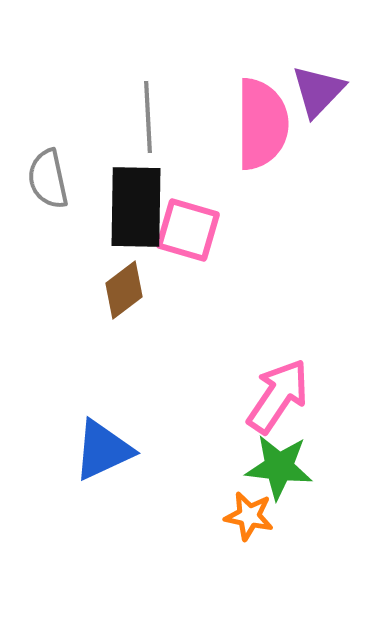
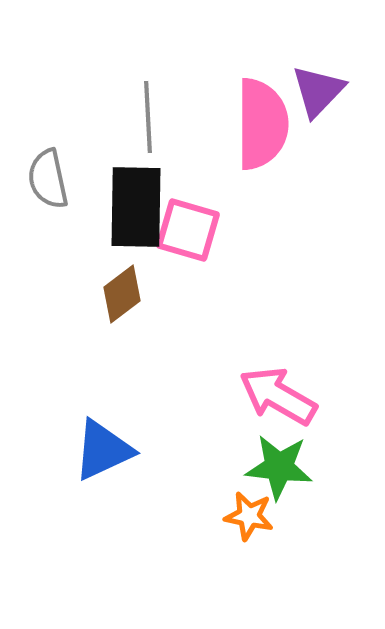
brown diamond: moved 2 px left, 4 px down
pink arrow: rotated 94 degrees counterclockwise
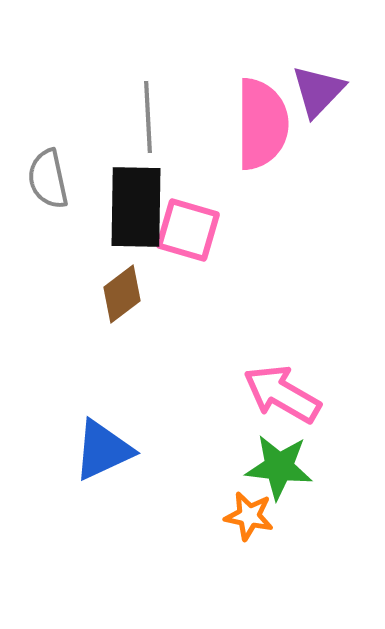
pink arrow: moved 4 px right, 2 px up
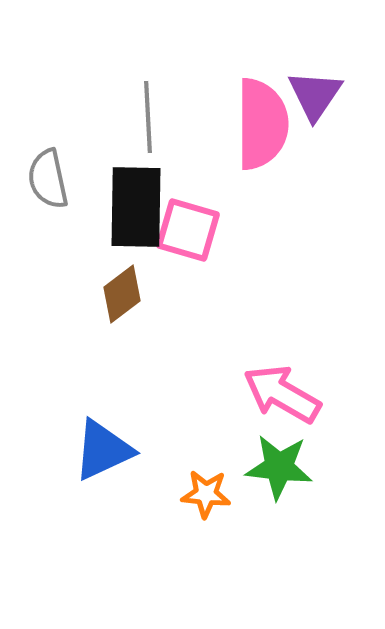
purple triangle: moved 3 px left, 4 px down; rotated 10 degrees counterclockwise
orange star: moved 43 px left, 22 px up; rotated 6 degrees counterclockwise
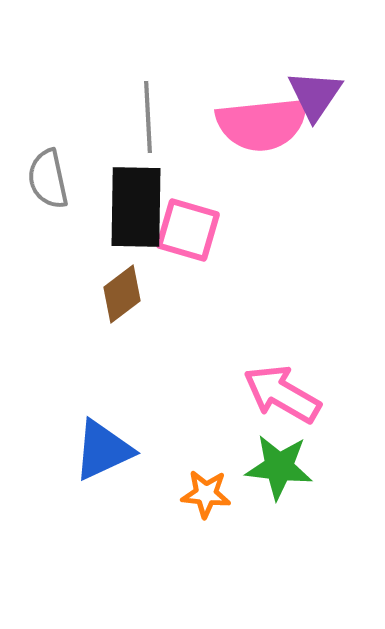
pink semicircle: rotated 84 degrees clockwise
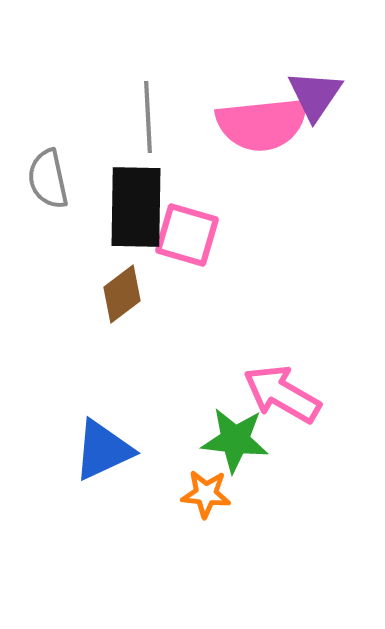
pink square: moved 1 px left, 5 px down
green star: moved 44 px left, 27 px up
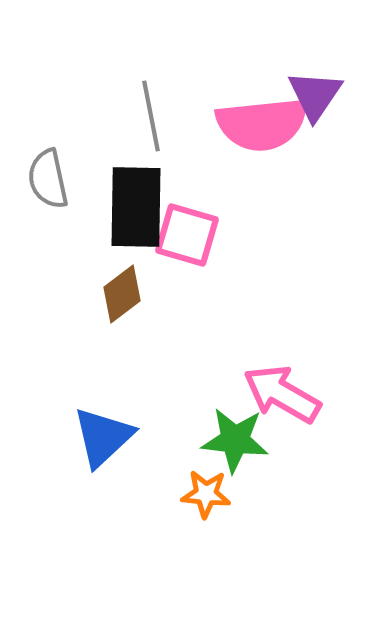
gray line: moved 3 px right, 1 px up; rotated 8 degrees counterclockwise
blue triangle: moved 13 px up; rotated 18 degrees counterclockwise
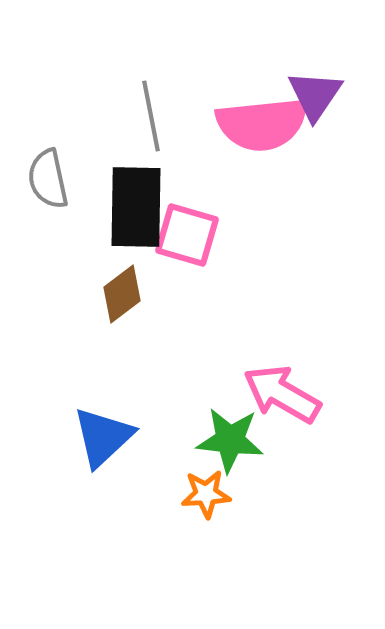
green star: moved 5 px left
orange star: rotated 9 degrees counterclockwise
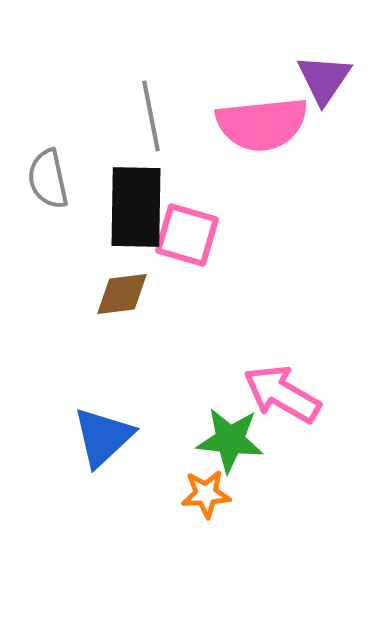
purple triangle: moved 9 px right, 16 px up
brown diamond: rotated 30 degrees clockwise
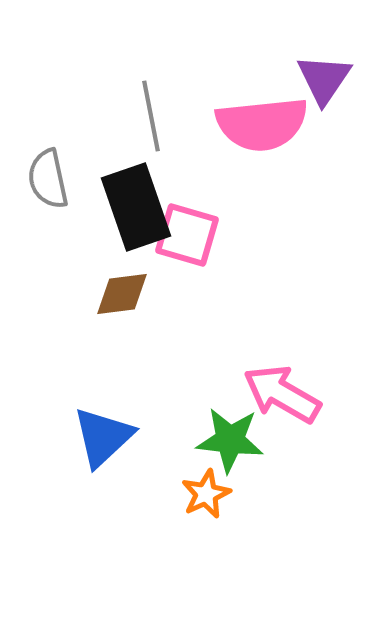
black rectangle: rotated 20 degrees counterclockwise
orange star: rotated 21 degrees counterclockwise
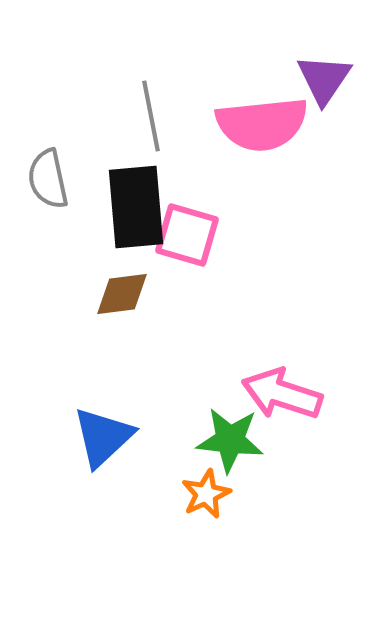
black rectangle: rotated 14 degrees clockwise
pink arrow: rotated 12 degrees counterclockwise
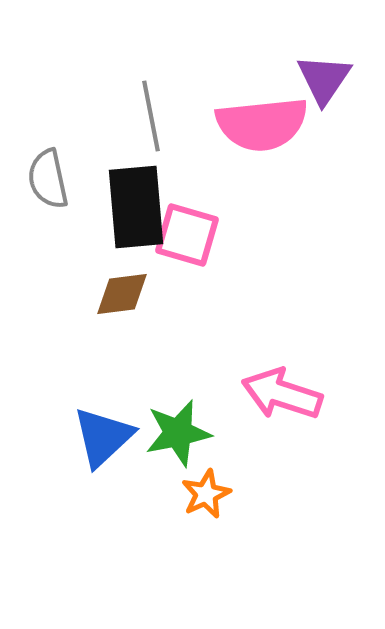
green star: moved 52 px left, 7 px up; rotated 18 degrees counterclockwise
